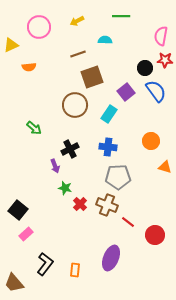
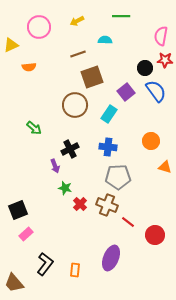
black square: rotated 30 degrees clockwise
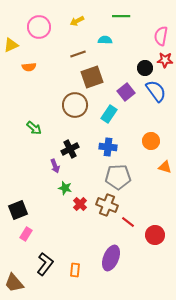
pink rectangle: rotated 16 degrees counterclockwise
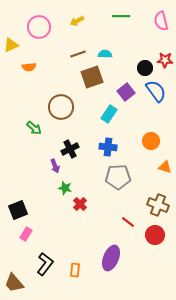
pink semicircle: moved 15 px up; rotated 24 degrees counterclockwise
cyan semicircle: moved 14 px down
brown circle: moved 14 px left, 2 px down
brown cross: moved 51 px right
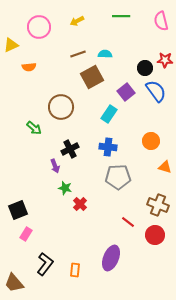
brown square: rotated 10 degrees counterclockwise
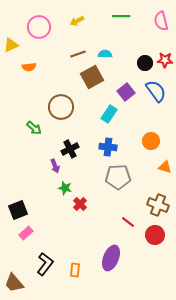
black circle: moved 5 px up
pink rectangle: moved 1 px up; rotated 16 degrees clockwise
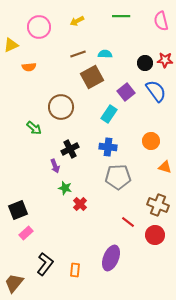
brown trapezoid: rotated 80 degrees clockwise
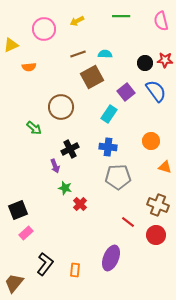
pink circle: moved 5 px right, 2 px down
red circle: moved 1 px right
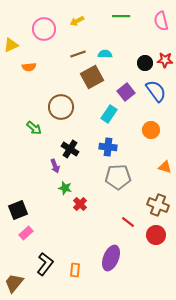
orange circle: moved 11 px up
black cross: rotated 30 degrees counterclockwise
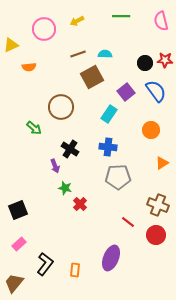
orange triangle: moved 3 px left, 4 px up; rotated 48 degrees counterclockwise
pink rectangle: moved 7 px left, 11 px down
